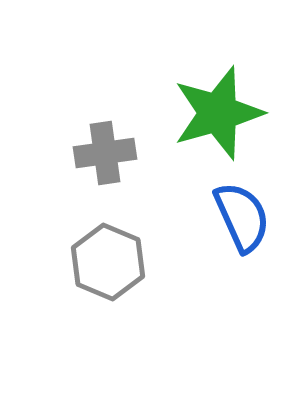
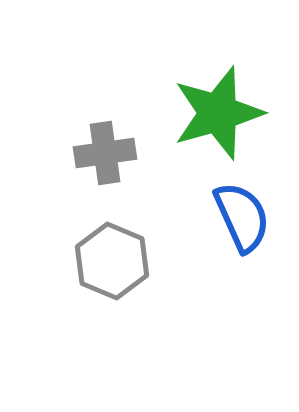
gray hexagon: moved 4 px right, 1 px up
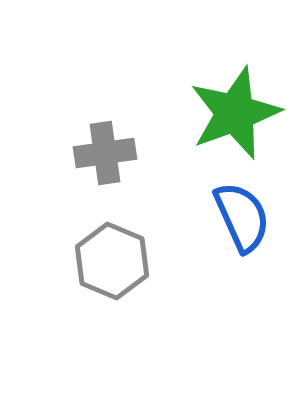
green star: moved 17 px right; rotated 4 degrees counterclockwise
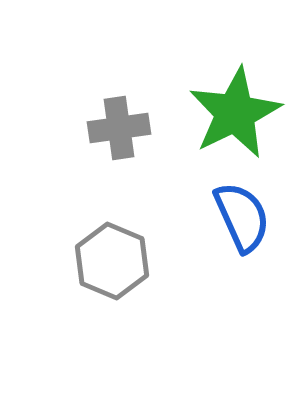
green star: rotated 6 degrees counterclockwise
gray cross: moved 14 px right, 25 px up
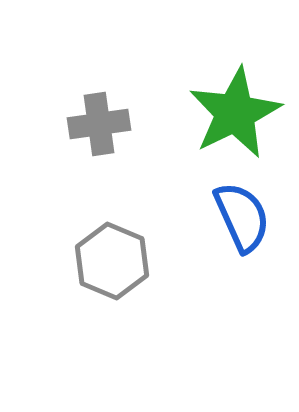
gray cross: moved 20 px left, 4 px up
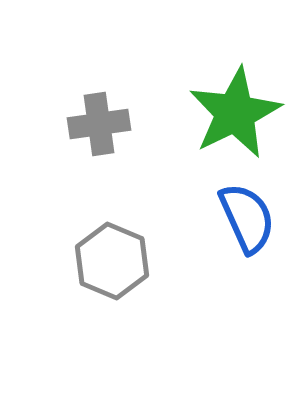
blue semicircle: moved 5 px right, 1 px down
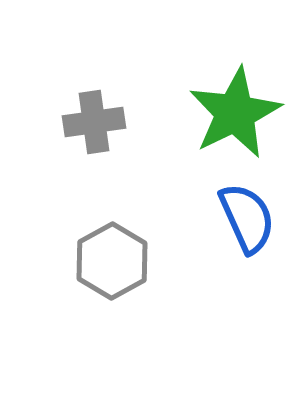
gray cross: moved 5 px left, 2 px up
gray hexagon: rotated 8 degrees clockwise
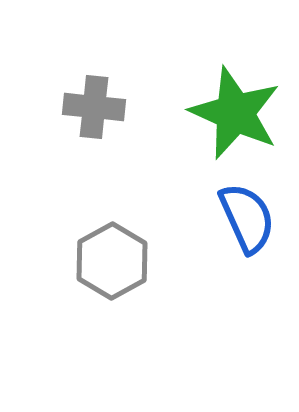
green star: rotated 22 degrees counterclockwise
gray cross: moved 15 px up; rotated 14 degrees clockwise
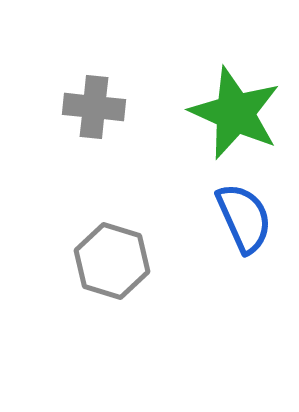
blue semicircle: moved 3 px left
gray hexagon: rotated 14 degrees counterclockwise
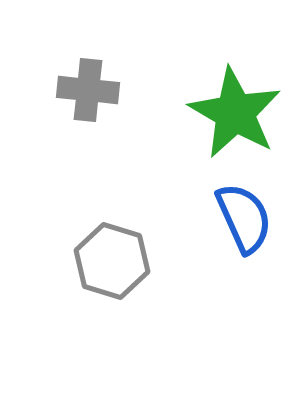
gray cross: moved 6 px left, 17 px up
green star: rotated 6 degrees clockwise
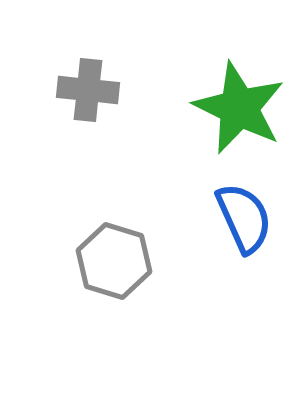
green star: moved 4 px right, 5 px up; rotated 4 degrees counterclockwise
gray hexagon: moved 2 px right
